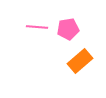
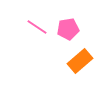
pink line: rotated 30 degrees clockwise
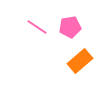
pink pentagon: moved 2 px right, 2 px up
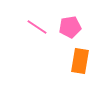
orange rectangle: rotated 40 degrees counterclockwise
